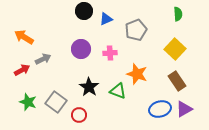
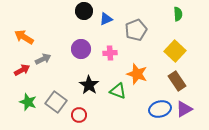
yellow square: moved 2 px down
black star: moved 2 px up
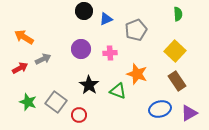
red arrow: moved 2 px left, 2 px up
purple triangle: moved 5 px right, 4 px down
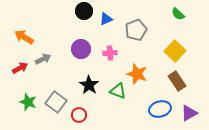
green semicircle: rotated 136 degrees clockwise
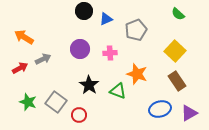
purple circle: moved 1 px left
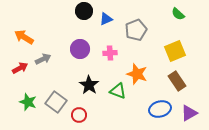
yellow square: rotated 25 degrees clockwise
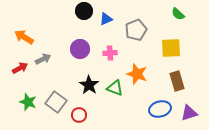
yellow square: moved 4 px left, 3 px up; rotated 20 degrees clockwise
brown rectangle: rotated 18 degrees clockwise
green triangle: moved 3 px left, 3 px up
purple triangle: rotated 12 degrees clockwise
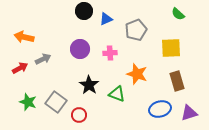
orange arrow: rotated 18 degrees counterclockwise
green triangle: moved 2 px right, 6 px down
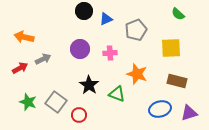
brown rectangle: rotated 60 degrees counterclockwise
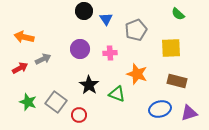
blue triangle: rotated 40 degrees counterclockwise
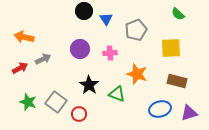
red circle: moved 1 px up
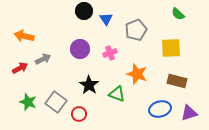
orange arrow: moved 1 px up
pink cross: rotated 16 degrees counterclockwise
